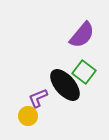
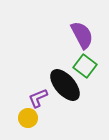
purple semicircle: rotated 68 degrees counterclockwise
green square: moved 1 px right, 6 px up
yellow circle: moved 2 px down
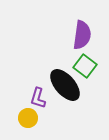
purple semicircle: rotated 36 degrees clockwise
purple L-shape: rotated 50 degrees counterclockwise
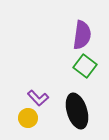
black ellipse: moved 12 px right, 26 px down; rotated 24 degrees clockwise
purple L-shape: rotated 60 degrees counterclockwise
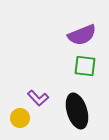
purple semicircle: rotated 60 degrees clockwise
green square: rotated 30 degrees counterclockwise
yellow circle: moved 8 px left
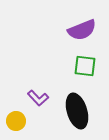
purple semicircle: moved 5 px up
yellow circle: moved 4 px left, 3 px down
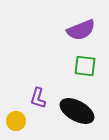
purple semicircle: moved 1 px left
purple L-shape: rotated 60 degrees clockwise
black ellipse: rotated 44 degrees counterclockwise
